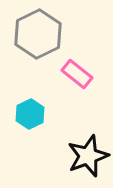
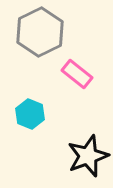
gray hexagon: moved 2 px right, 2 px up
cyan hexagon: rotated 12 degrees counterclockwise
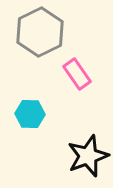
pink rectangle: rotated 16 degrees clockwise
cyan hexagon: rotated 20 degrees counterclockwise
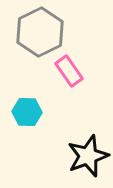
pink rectangle: moved 8 px left, 3 px up
cyan hexagon: moved 3 px left, 2 px up
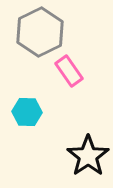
black star: rotated 15 degrees counterclockwise
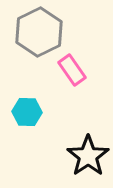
gray hexagon: moved 1 px left
pink rectangle: moved 3 px right, 1 px up
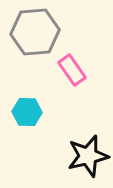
gray hexagon: moved 4 px left; rotated 21 degrees clockwise
black star: rotated 21 degrees clockwise
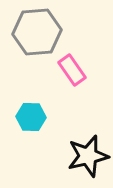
gray hexagon: moved 2 px right
cyan hexagon: moved 4 px right, 5 px down
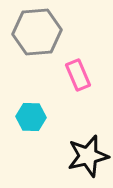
pink rectangle: moved 6 px right, 5 px down; rotated 12 degrees clockwise
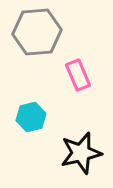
cyan hexagon: rotated 16 degrees counterclockwise
black star: moved 7 px left, 3 px up
